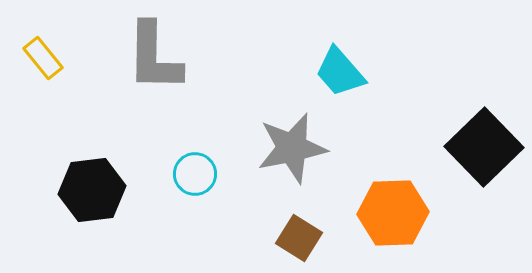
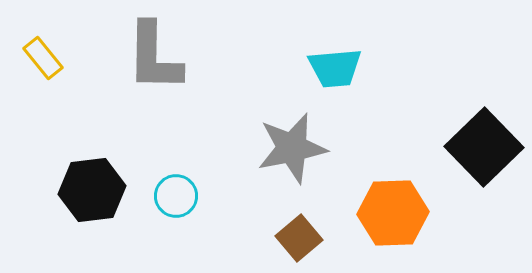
cyan trapezoid: moved 5 px left, 4 px up; rotated 54 degrees counterclockwise
cyan circle: moved 19 px left, 22 px down
brown square: rotated 18 degrees clockwise
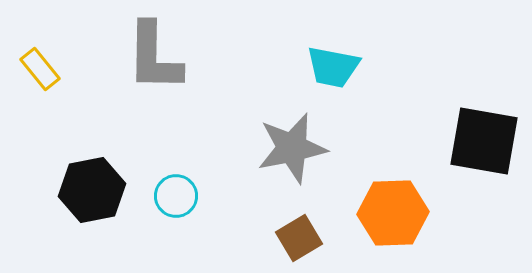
yellow rectangle: moved 3 px left, 11 px down
cyan trapezoid: moved 2 px left, 1 px up; rotated 16 degrees clockwise
black square: moved 6 px up; rotated 36 degrees counterclockwise
black hexagon: rotated 4 degrees counterclockwise
brown square: rotated 9 degrees clockwise
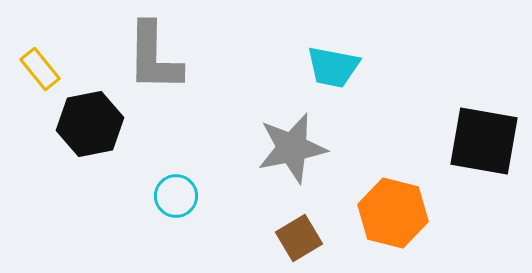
black hexagon: moved 2 px left, 66 px up
orange hexagon: rotated 16 degrees clockwise
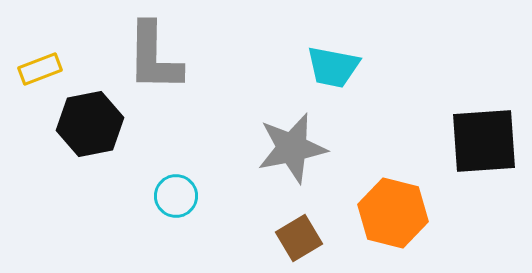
yellow rectangle: rotated 72 degrees counterclockwise
black square: rotated 14 degrees counterclockwise
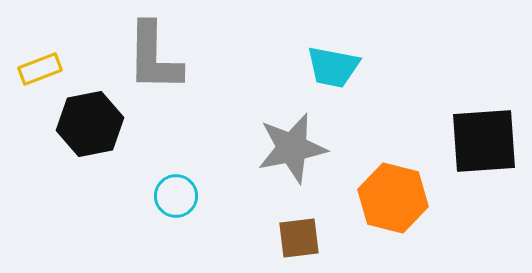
orange hexagon: moved 15 px up
brown square: rotated 24 degrees clockwise
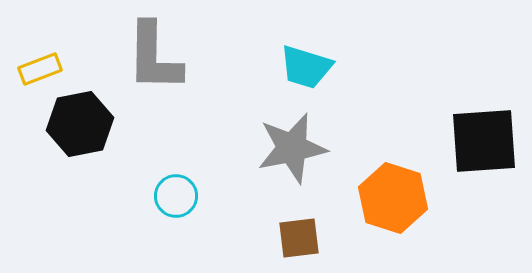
cyan trapezoid: moved 27 px left; rotated 6 degrees clockwise
black hexagon: moved 10 px left
orange hexagon: rotated 4 degrees clockwise
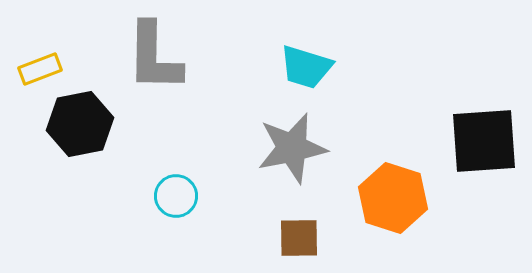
brown square: rotated 6 degrees clockwise
